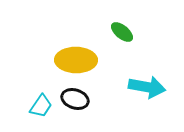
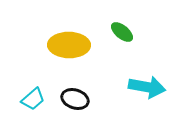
yellow ellipse: moved 7 px left, 15 px up
cyan trapezoid: moved 8 px left, 7 px up; rotated 15 degrees clockwise
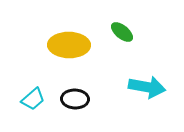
black ellipse: rotated 16 degrees counterclockwise
